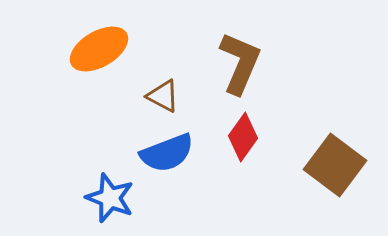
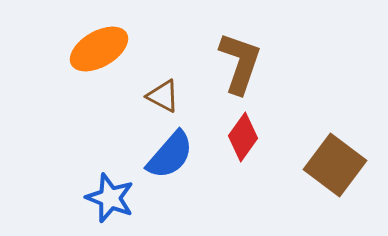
brown L-shape: rotated 4 degrees counterclockwise
blue semicircle: moved 3 px right, 2 px down; rotated 28 degrees counterclockwise
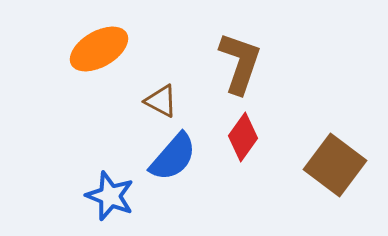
brown triangle: moved 2 px left, 5 px down
blue semicircle: moved 3 px right, 2 px down
blue star: moved 2 px up
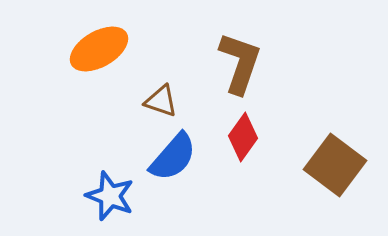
brown triangle: rotated 9 degrees counterclockwise
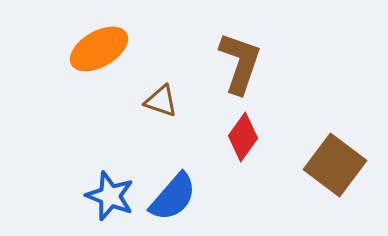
blue semicircle: moved 40 px down
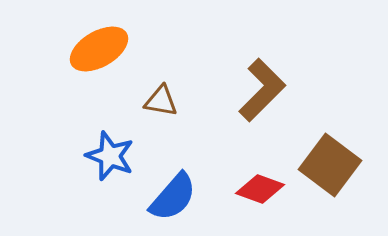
brown L-shape: moved 22 px right, 27 px down; rotated 26 degrees clockwise
brown triangle: rotated 9 degrees counterclockwise
red diamond: moved 17 px right, 52 px down; rotated 75 degrees clockwise
brown square: moved 5 px left
blue star: moved 40 px up
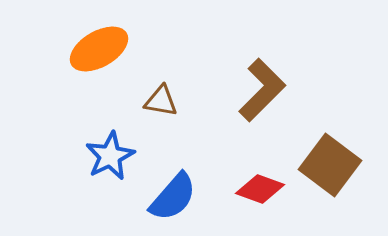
blue star: rotated 24 degrees clockwise
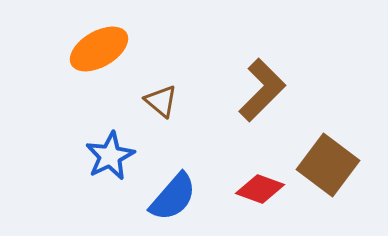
brown triangle: rotated 30 degrees clockwise
brown square: moved 2 px left
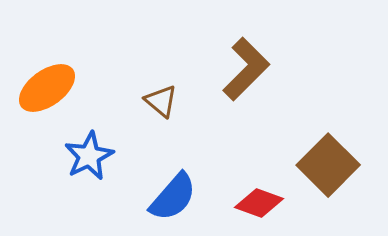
orange ellipse: moved 52 px left, 39 px down; rotated 6 degrees counterclockwise
brown L-shape: moved 16 px left, 21 px up
blue star: moved 21 px left
brown square: rotated 8 degrees clockwise
red diamond: moved 1 px left, 14 px down
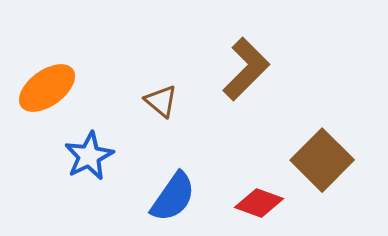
brown square: moved 6 px left, 5 px up
blue semicircle: rotated 6 degrees counterclockwise
